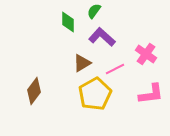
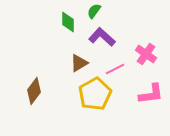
brown triangle: moved 3 px left
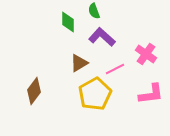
green semicircle: rotated 56 degrees counterclockwise
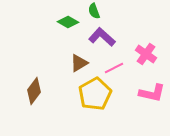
green diamond: rotated 60 degrees counterclockwise
pink line: moved 1 px left, 1 px up
pink L-shape: moved 1 px right, 1 px up; rotated 20 degrees clockwise
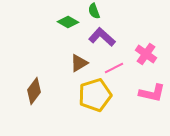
yellow pentagon: moved 1 px down; rotated 12 degrees clockwise
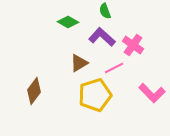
green semicircle: moved 11 px right
pink cross: moved 13 px left, 9 px up
pink L-shape: rotated 32 degrees clockwise
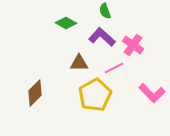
green diamond: moved 2 px left, 1 px down
brown triangle: rotated 30 degrees clockwise
brown diamond: moved 1 px right, 2 px down; rotated 8 degrees clockwise
yellow pentagon: rotated 12 degrees counterclockwise
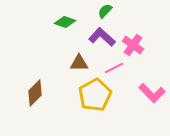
green semicircle: rotated 63 degrees clockwise
green diamond: moved 1 px left, 1 px up; rotated 10 degrees counterclockwise
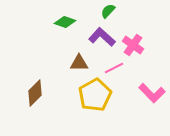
green semicircle: moved 3 px right
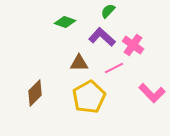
yellow pentagon: moved 6 px left, 2 px down
